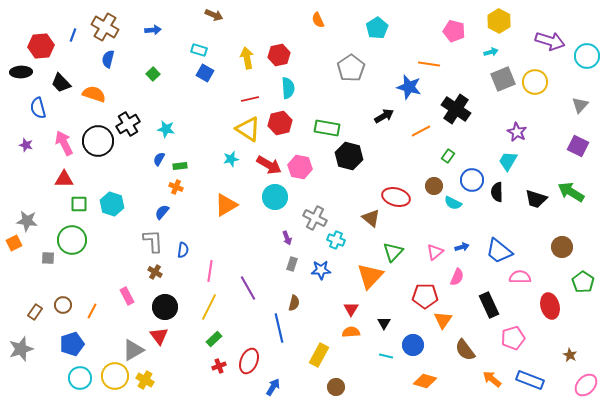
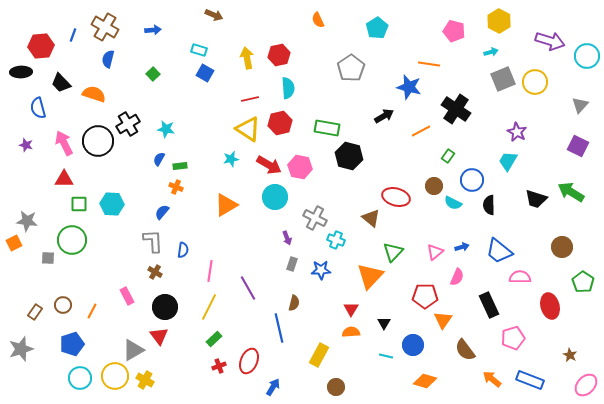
black semicircle at (497, 192): moved 8 px left, 13 px down
cyan hexagon at (112, 204): rotated 15 degrees counterclockwise
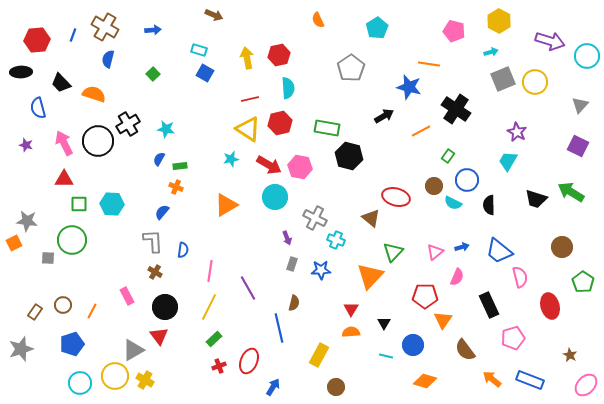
red hexagon at (41, 46): moved 4 px left, 6 px up
blue circle at (472, 180): moved 5 px left
pink semicircle at (520, 277): rotated 75 degrees clockwise
cyan circle at (80, 378): moved 5 px down
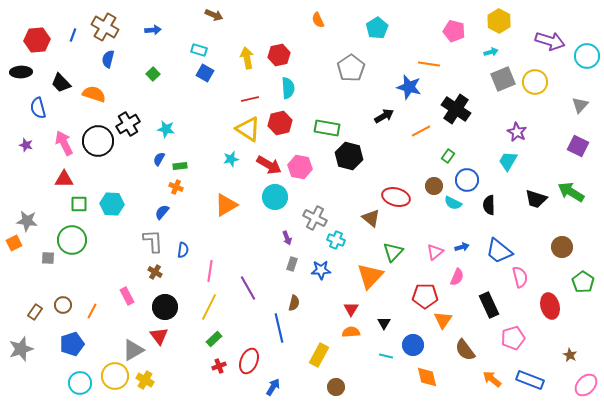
orange diamond at (425, 381): moved 2 px right, 4 px up; rotated 60 degrees clockwise
